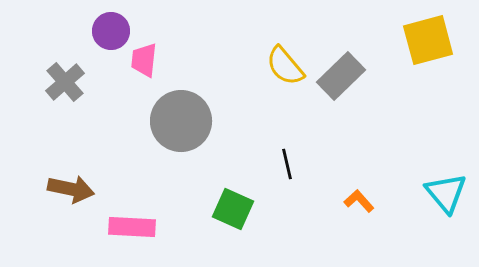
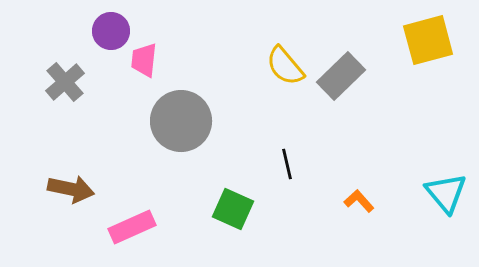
pink rectangle: rotated 27 degrees counterclockwise
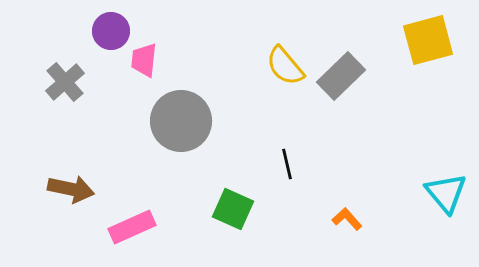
orange L-shape: moved 12 px left, 18 px down
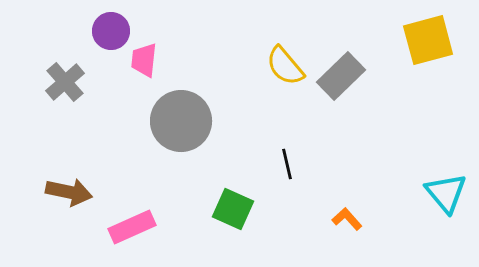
brown arrow: moved 2 px left, 3 px down
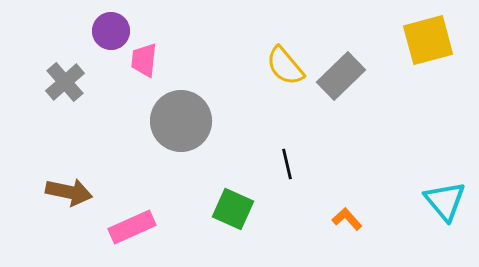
cyan triangle: moved 1 px left, 8 px down
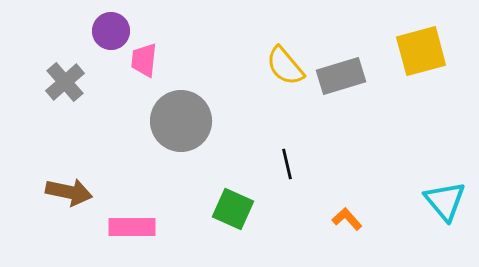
yellow square: moved 7 px left, 11 px down
gray rectangle: rotated 27 degrees clockwise
pink rectangle: rotated 24 degrees clockwise
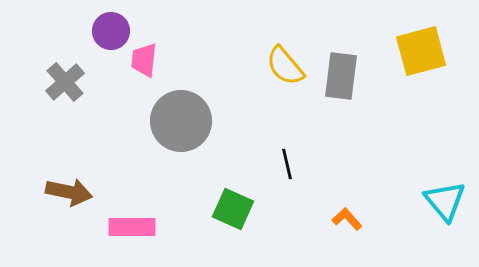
gray rectangle: rotated 66 degrees counterclockwise
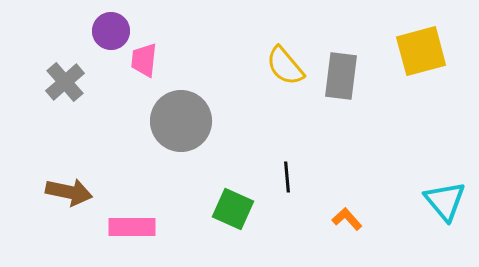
black line: moved 13 px down; rotated 8 degrees clockwise
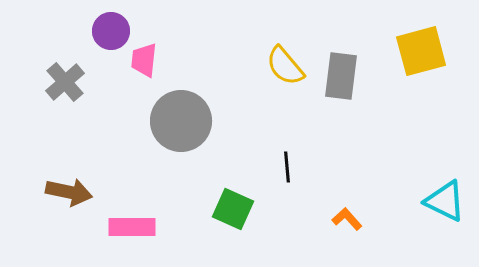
black line: moved 10 px up
cyan triangle: rotated 24 degrees counterclockwise
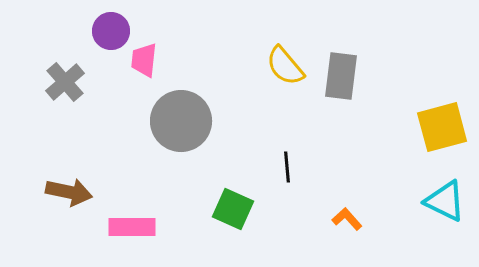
yellow square: moved 21 px right, 76 px down
